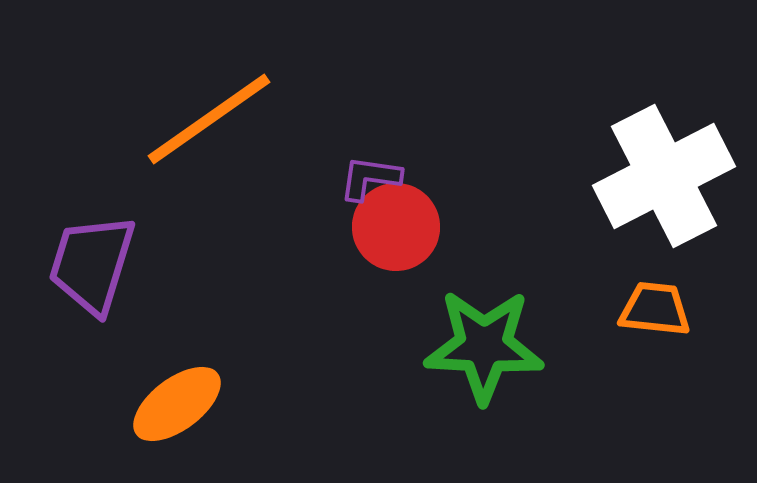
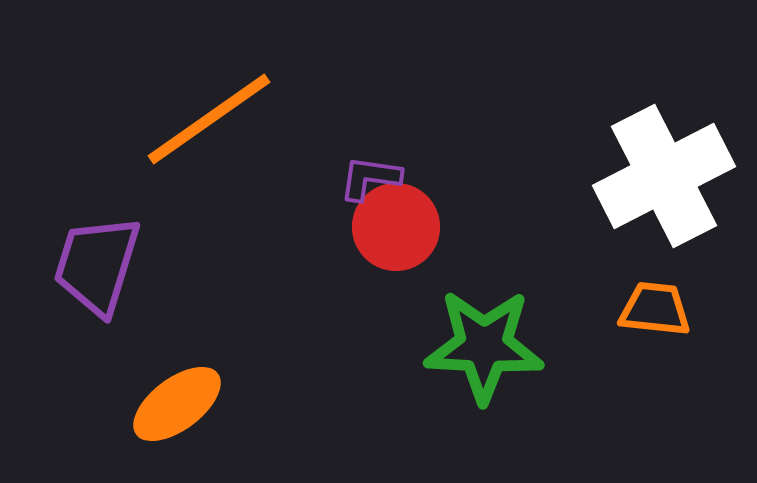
purple trapezoid: moved 5 px right, 1 px down
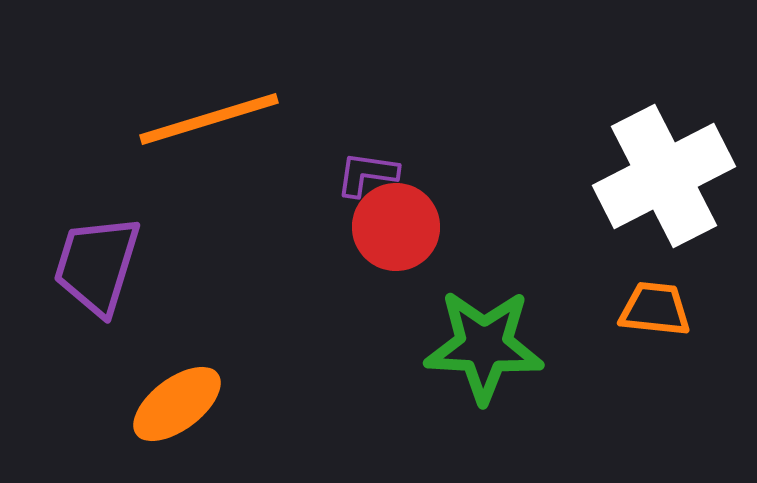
orange line: rotated 18 degrees clockwise
purple L-shape: moved 3 px left, 4 px up
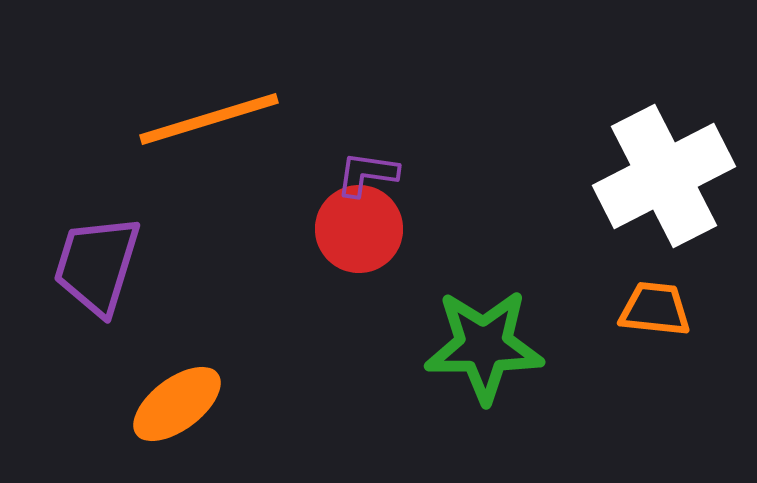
red circle: moved 37 px left, 2 px down
green star: rotated 3 degrees counterclockwise
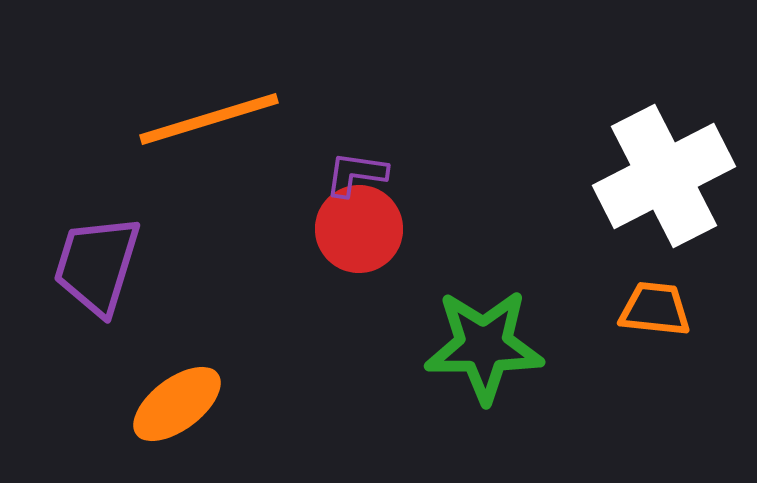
purple L-shape: moved 11 px left
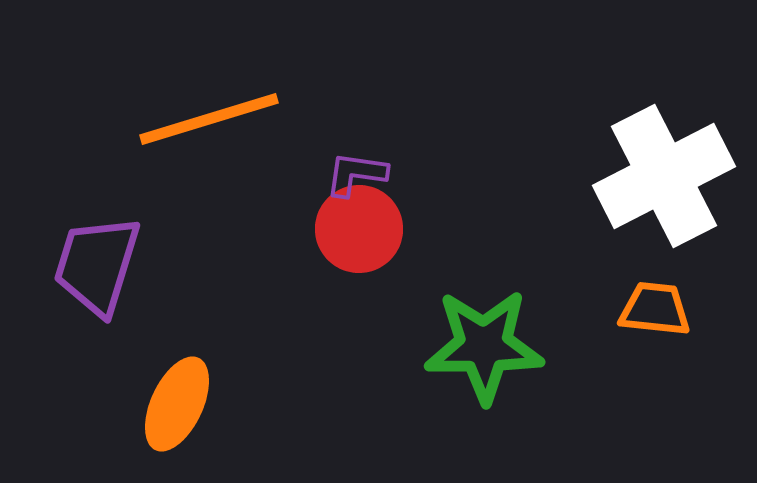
orange ellipse: rotated 28 degrees counterclockwise
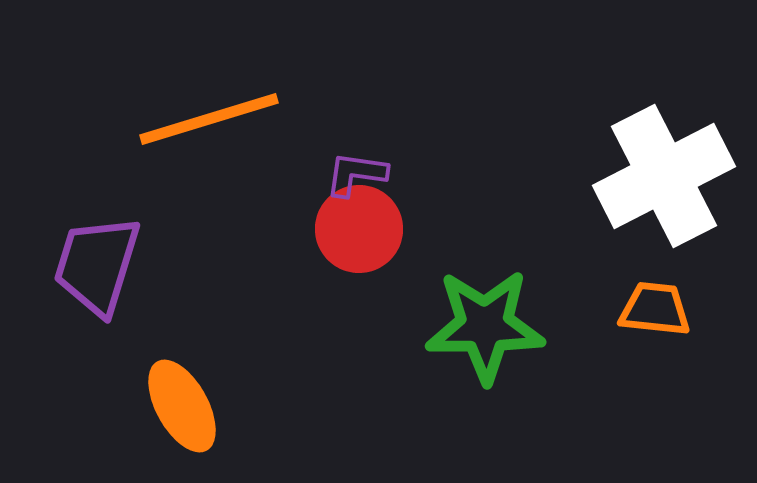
green star: moved 1 px right, 20 px up
orange ellipse: moved 5 px right, 2 px down; rotated 54 degrees counterclockwise
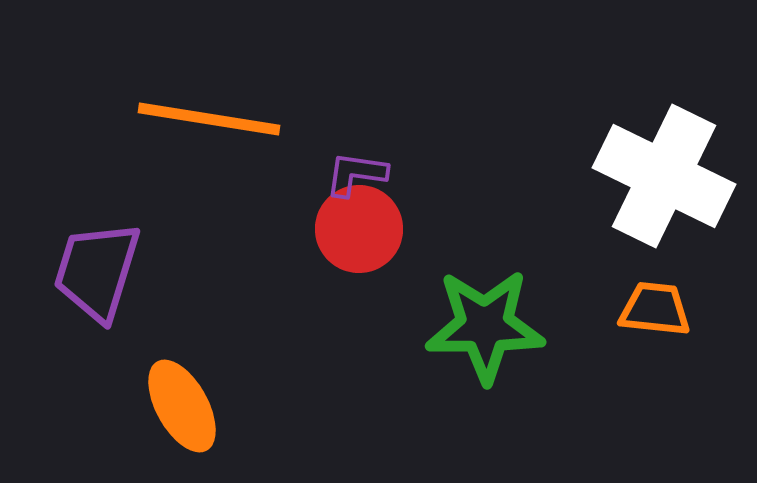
orange line: rotated 26 degrees clockwise
white cross: rotated 37 degrees counterclockwise
purple trapezoid: moved 6 px down
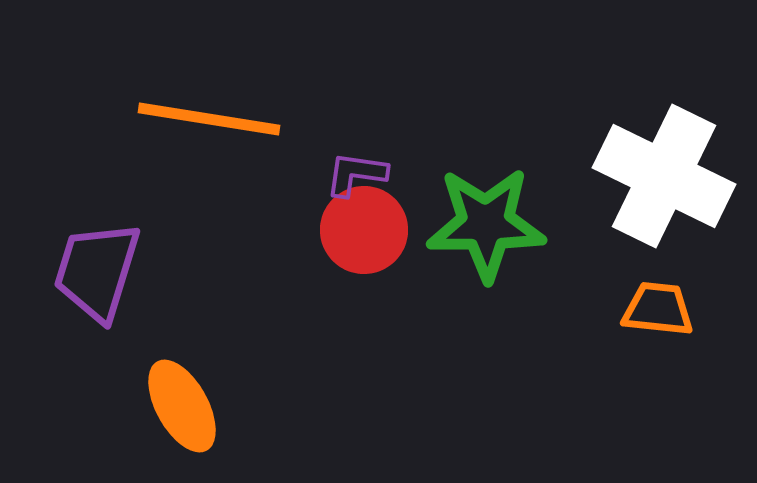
red circle: moved 5 px right, 1 px down
orange trapezoid: moved 3 px right
green star: moved 1 px right, 102 px up
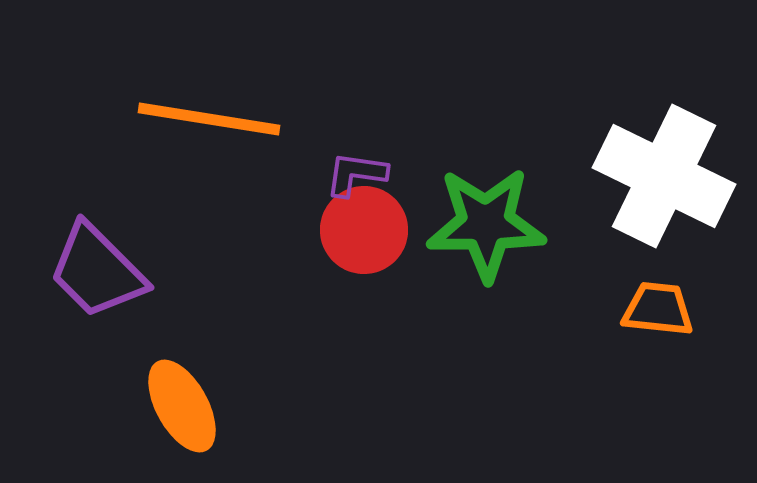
purple trapezoid: rotated 62 degrees counterclockwise
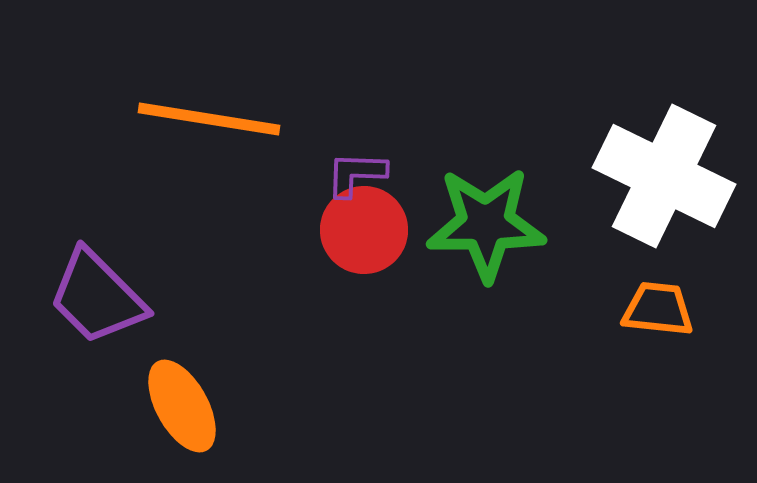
purple L-shape: rotated 6 degrees counterclockwise
purple trapezoid: moved 26 px down
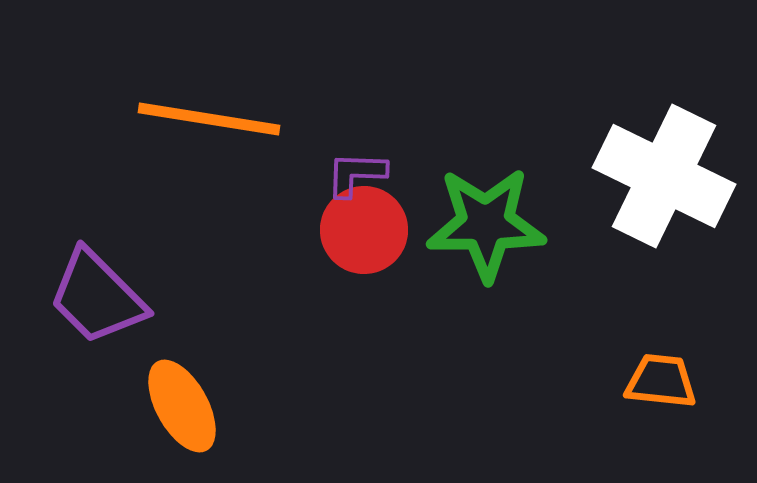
orange trapezoid: moved 3 px right, 72 px down
